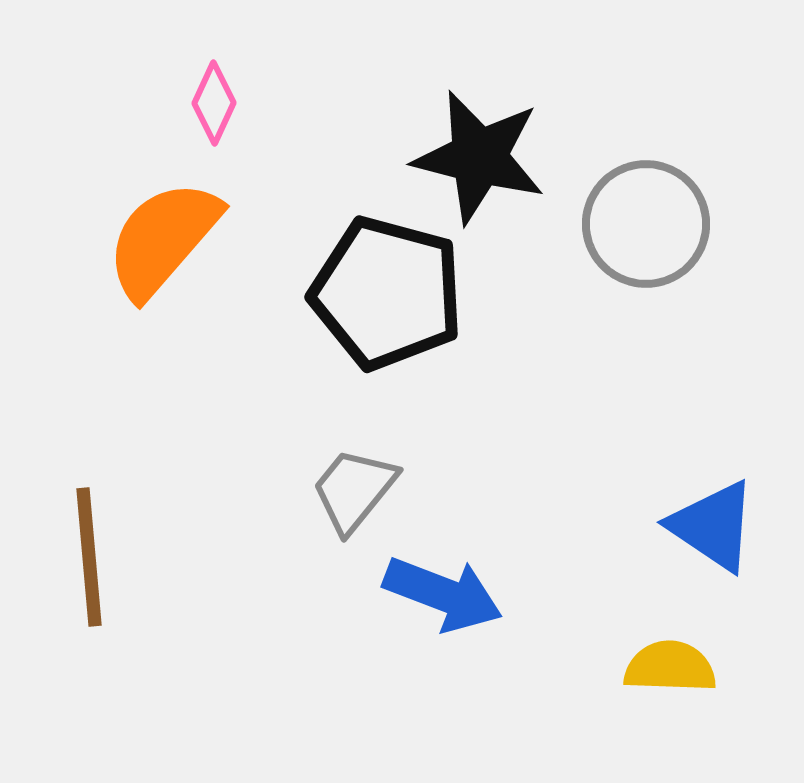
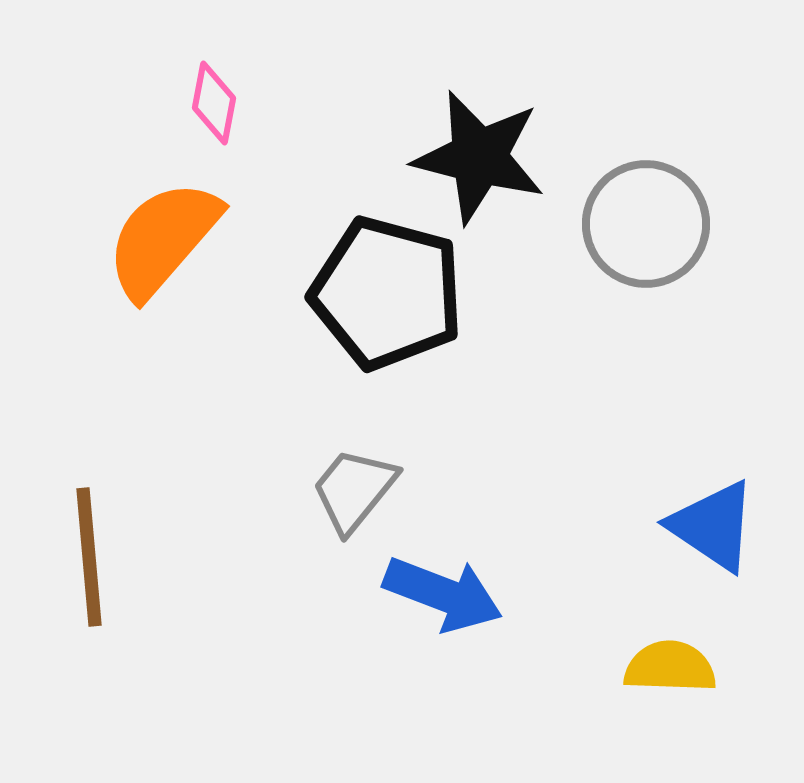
pink diamond: rotated 14 degrees counterclockwise
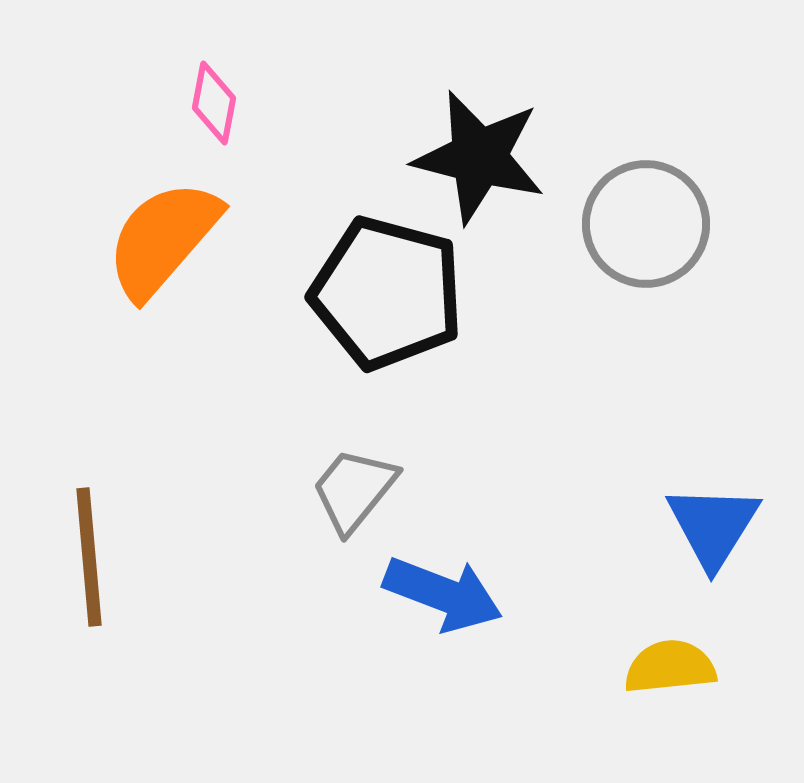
blue triangle: rotated 28 degrees clockwise
yellow semicircle: rotated 8 degrees counterclockwise
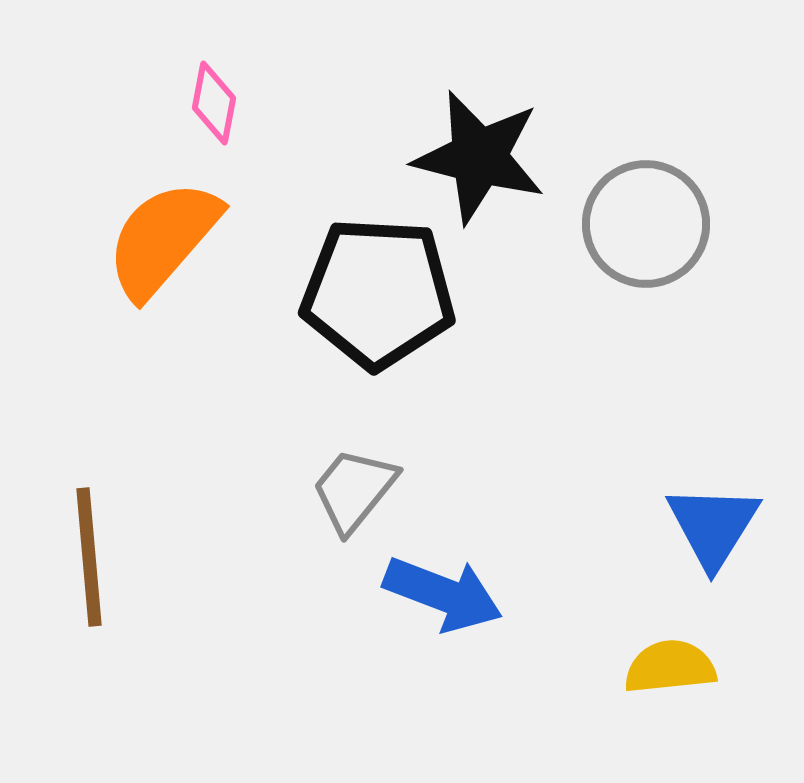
black pentagon: moved 9 px left; rotated 12 degrees counterclockwise
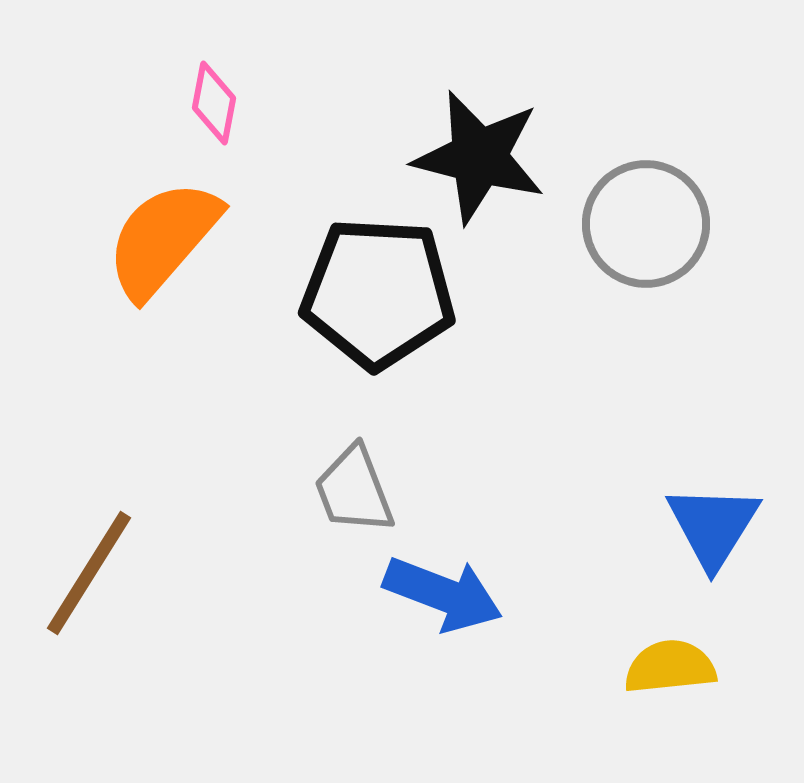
gray trapezoid: rotated 60 degrees counterclockwise
brown line: moved 16 px down; rotated 37 degrees clockwise
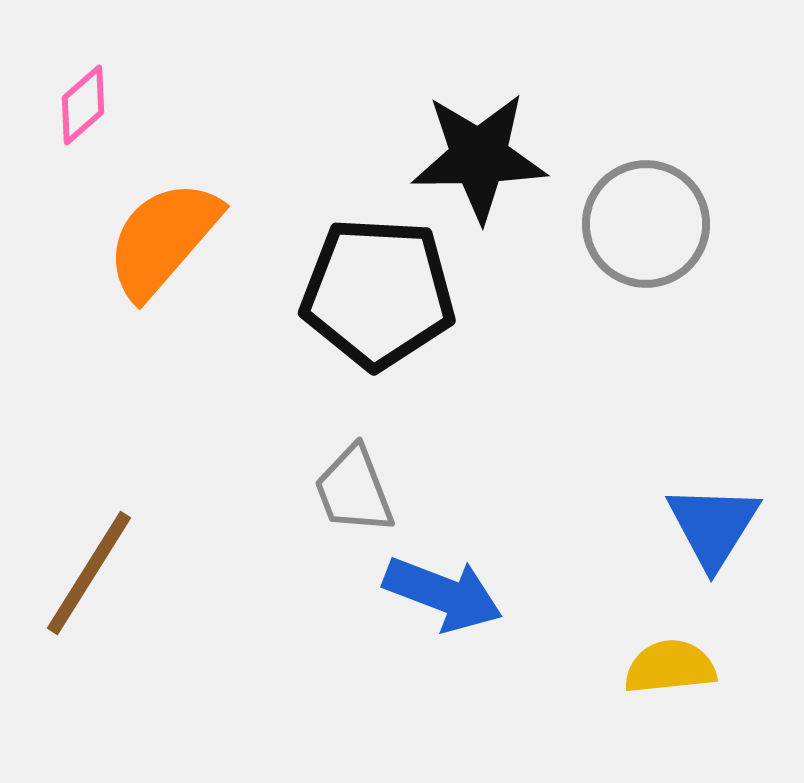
pink diamond: moved 131 px left, 2 px down; rotated 38 degrees clockwise
black star: rotated 15 degrees counterclockwise
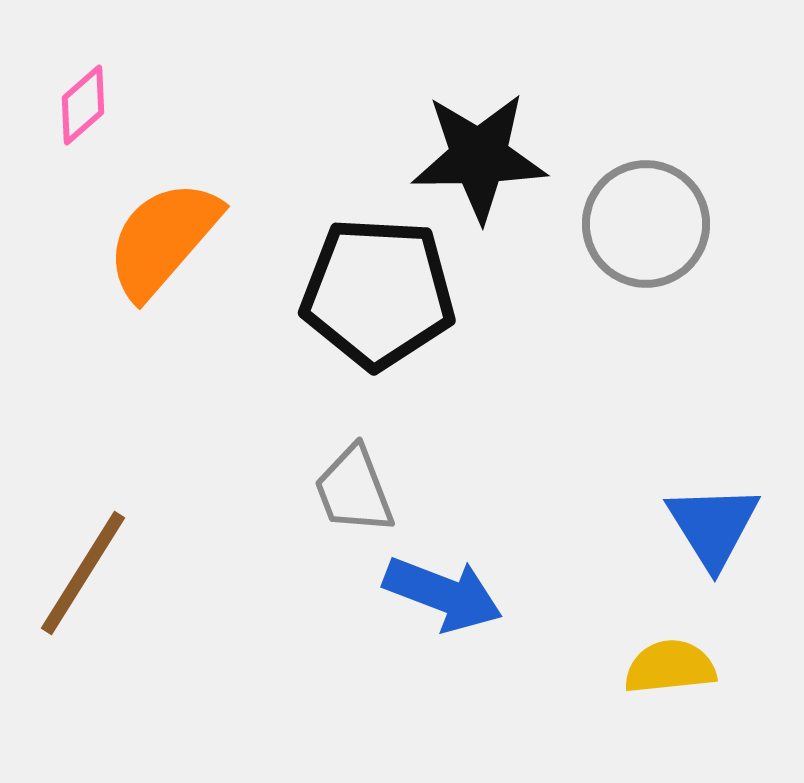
blue triangle: rotated 4 degrees counterclockwise
brown line: moved 6 px left
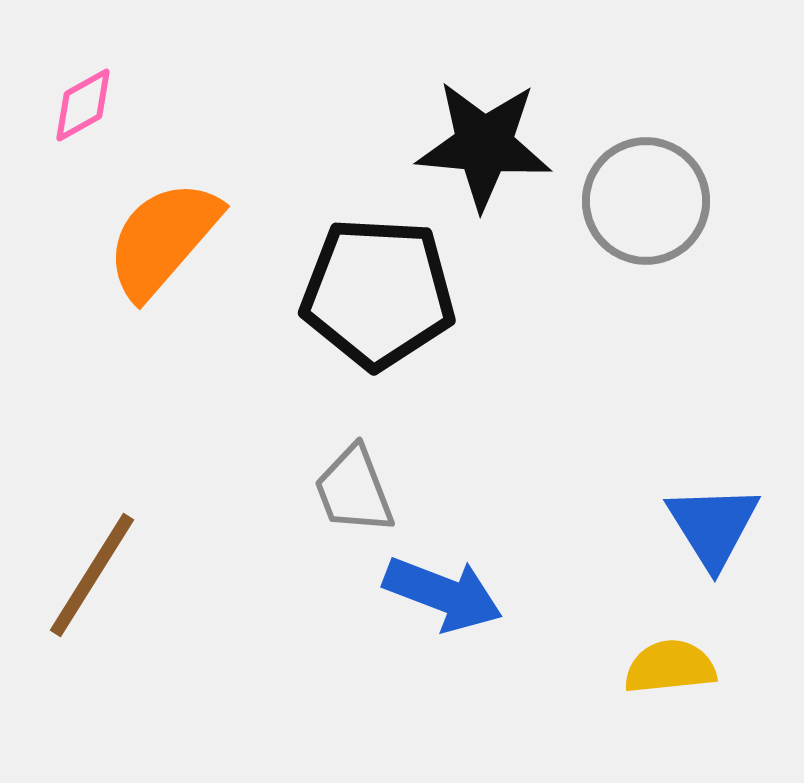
pink diamond: rotated 12 degrees clockwise
black star: moved 5 px right, 12 px up; rotated 6 degrees clockwise
gray circle: moved 23 px up
brown line: moved 9 px right, 2 px down
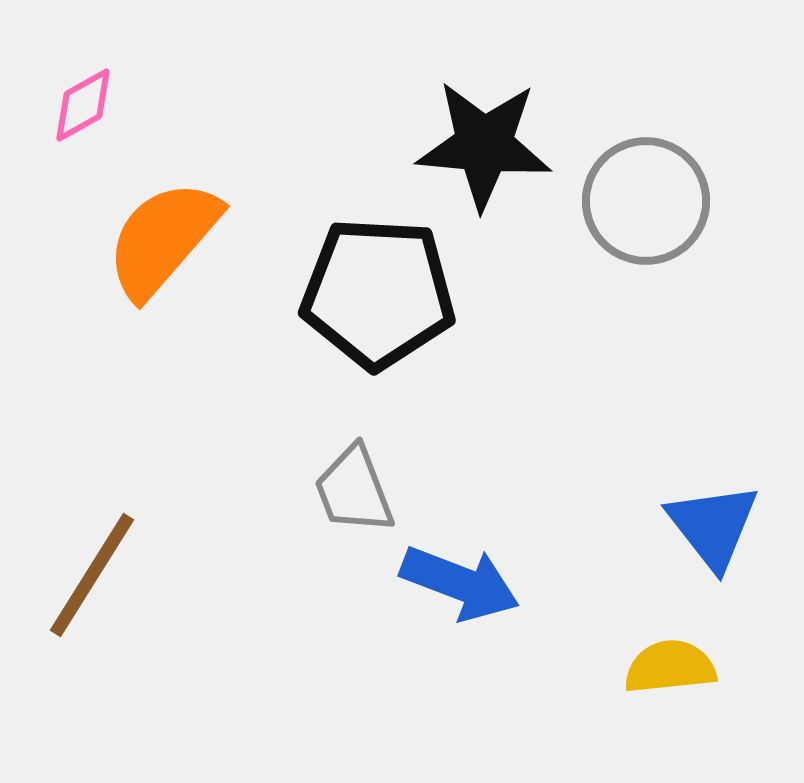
blue triangle: rotated 6 degrees counterclockwise
blue arrow: moved 17 px right, 11 px up
